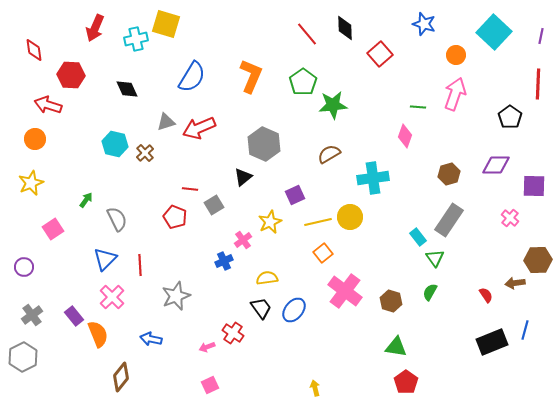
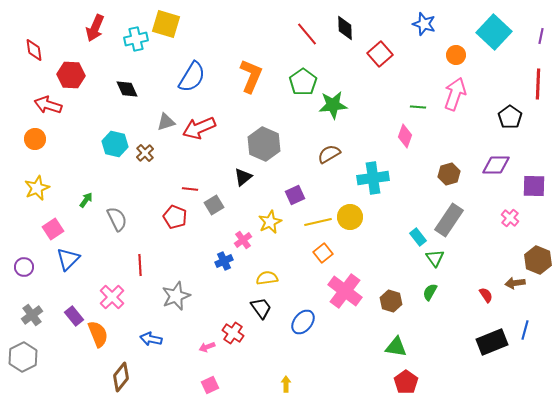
yellow star at (31, 183): moved 6 px right, 5 px down
blue triangle at (105, 259): moved 37 px left
brown hexagon at (538, 260): rotated 24 degrees clockwise
blue ellipse at (294, 310): moved 9 px right, 12 px down
yellow arrow at (315, 388): moved 29 px left, 4 px up; rotated 14 degrees clockwise
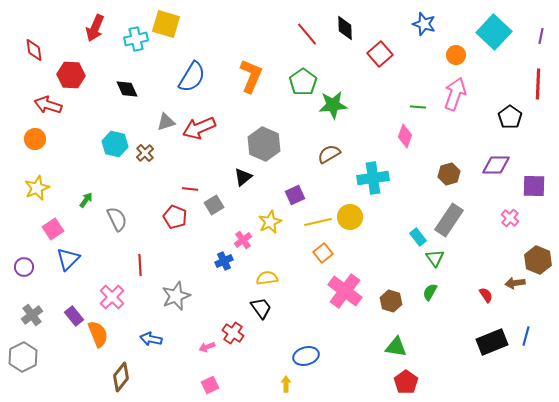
blue ellipse at (303, 322): moved 3 px right, 34 px down; rotated 35 degrees clockwise
blue line at (525, 330): moved 1 px right, 6 px down
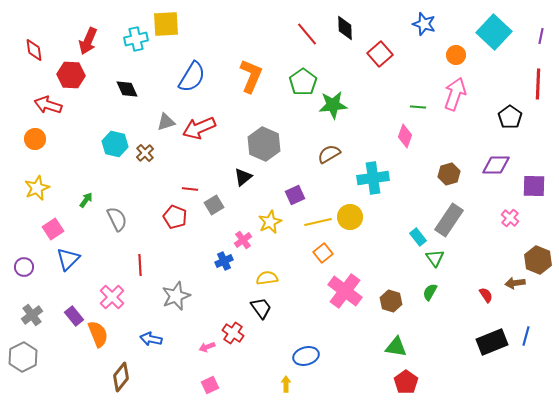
yellow square at (166, 24): rotated 20 degrees counterclockwise
red arrow at (95, 28): moved 7 px left, 13 px down
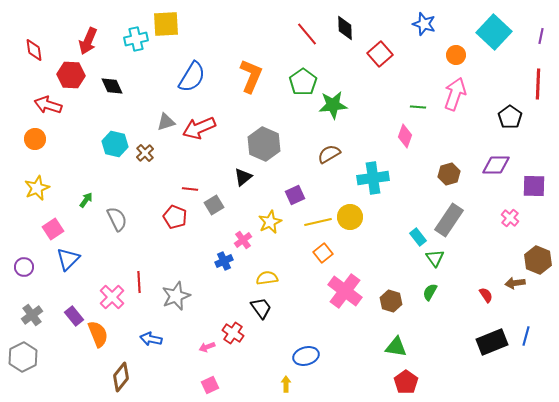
black diamond at (127, 89): moved 15 px left, 3 px up
red line at (140, 265): moved 1 px left, 17 px down
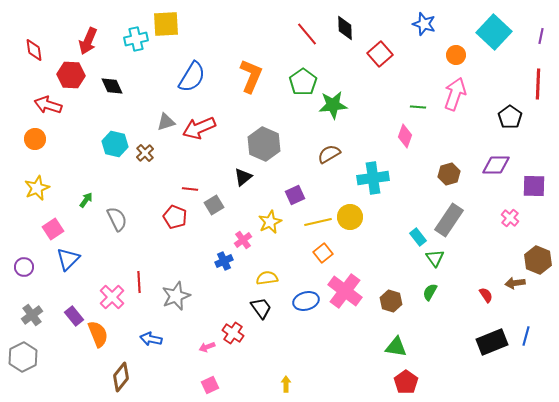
blue ellipse at (306, 356): moved 55 px up
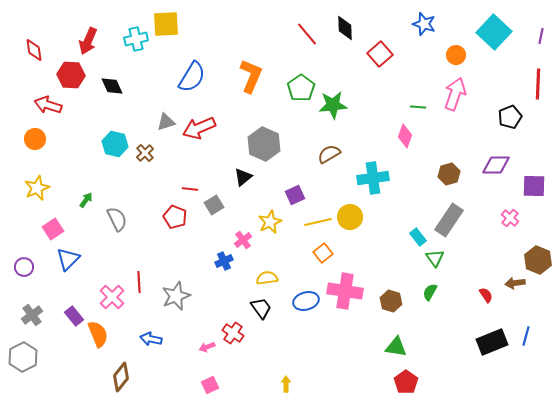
green pentagon at (303, 82): moved 2 px left, 6 px down
black pentagon at (510, 117): rotated 15 degrees clockwise
pink cross at (345, 291): rotated 28 degrees counterclockwise
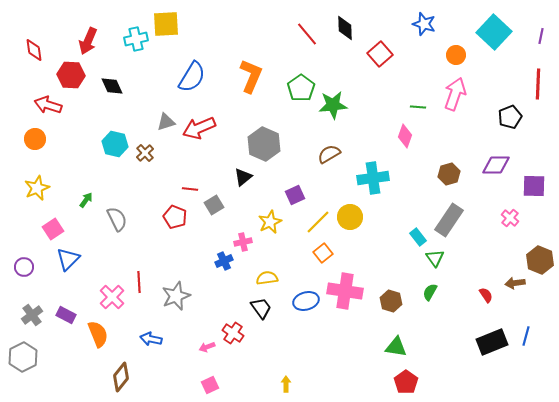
yellow line at (318, 222): rotated 32 degrees counterclockwise
pink cross at (243, 240): moved 2 px down; rotated 24 degrees clockwise
brown hexagon at (538, 260): moved 2 px right
purple rectangle at (74, 316): moved 8 px left, 1 px up; rotated 24 degrees counterclockwise
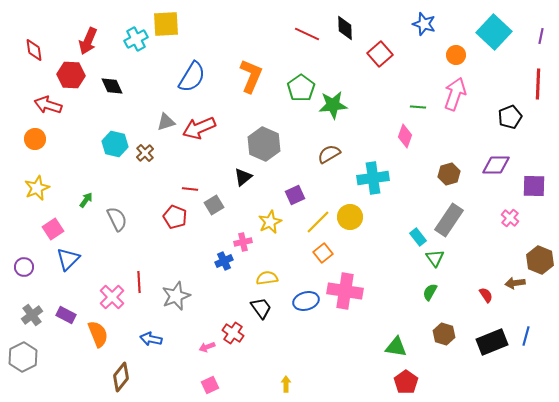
red line at (307, 34): rotated 25 degrees counterclockwise
cyan cross at (136, 39): rotated 15 degrees counterclockwise
brown hexagon at (391, 301): moved 53 px right, 33 px down
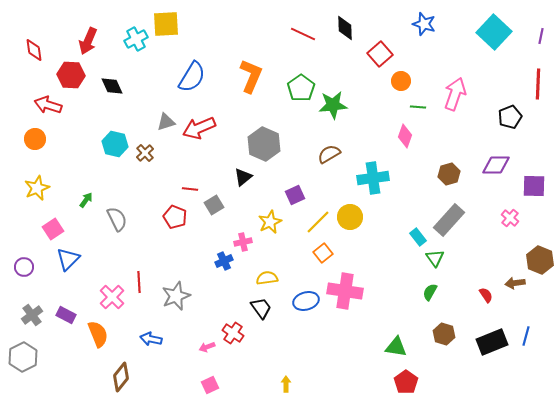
red line at (307, 34): moved 4 px left
orange circle at (456, 55): moved 55 px left, 26 px down
gray rectangle at (449, 220): rotated 8 degrees clockwise
